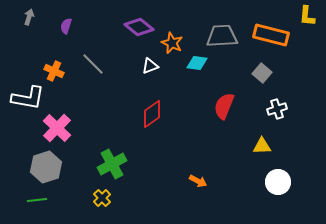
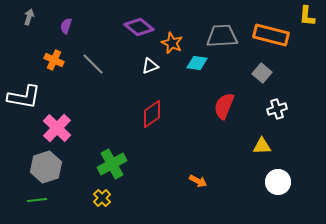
orange cross: moved 11 px up
white L-shape: moved 4 px left, 1 px up
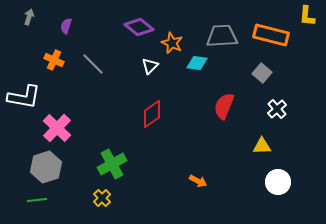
white triangle: rotated 24 degrees counterclockwise
white cross: rotated 24 degrees counterclockwise
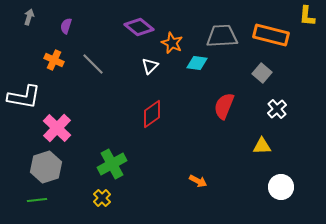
white circle: moved 3 px right, 5 px down
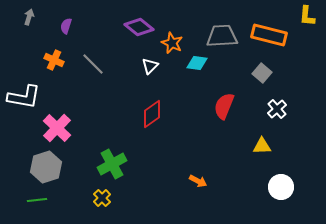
orange rectangle: moved 2 px left
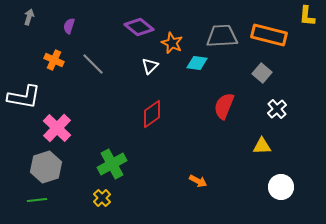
purple semicircle: moved 3 px right
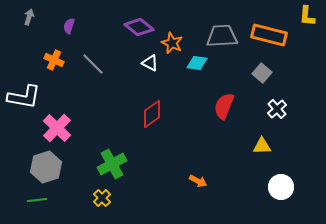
white triangle: moved 3 px up; rotated 48 degrees counterclockwise
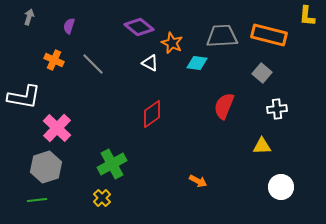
white cross: rotated 36 degrees clockwise
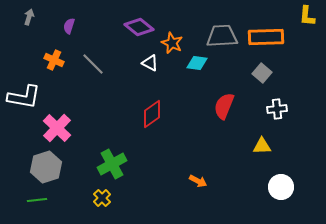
orange rectangle: moved 3 px left, 2 px down; rotated 16 degrees counterclockwise
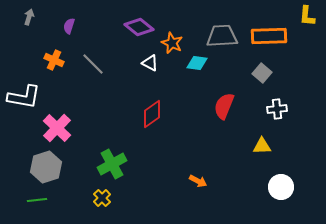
orange rectangle: moved 3 px right, 1 px up
